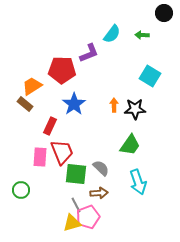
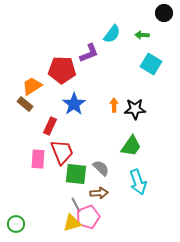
cyan square: moved 1 px right, 12 px up
green trapezoid: moved 1 px right, 1 px down
pink rectangle: moved 2 px left, 2 px down
green circle: moved 5 px left, 34 px down
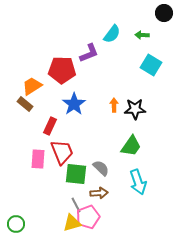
cyan square: moved 1 px down
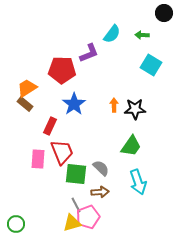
orange trapezoid: moved 5 px left, 2 px down
brown arrow: moved 1 px right, 1 px up
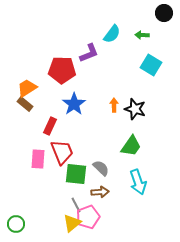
black star: rotated 20 degrees clockwise
yellow triangle: rotated 24 degrees counterclockwise
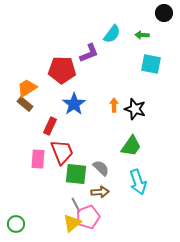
cyan square: moved 1 px up; rotated 20 degrees counterclockwise
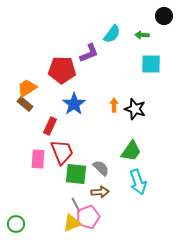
black circle: moved 3 px down
cyan square: rotated 10 degrees counterclockwise
green trapezoid: moved 5 px down
yellow triangle: rotated 18 degrees clockwise
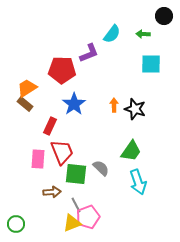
green arrow: moved 1 px right, 1 px up
brown arrow: moved 48 px left
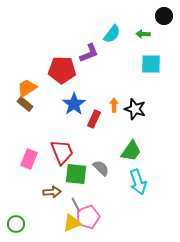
red rectangle: moved 44 px right, 7 px up
pink rectangle: moved 9 px left; rotated 18 degrees clockwise
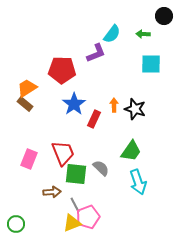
purple L-shape: moved 7 px right
red trapezoid: moved 1 px right, 1 px down
gray line: moved 1 px left
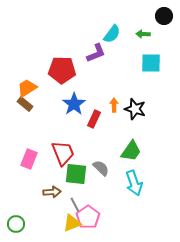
cyan square: moved 1 px up
cyan arrow: moved 4 px left, 1 px down
pink pentagon: rotated 15 degrees counterclockwise
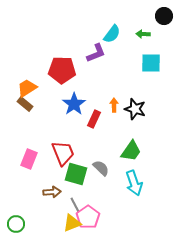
green square: rotated 10 degrees clockwise
